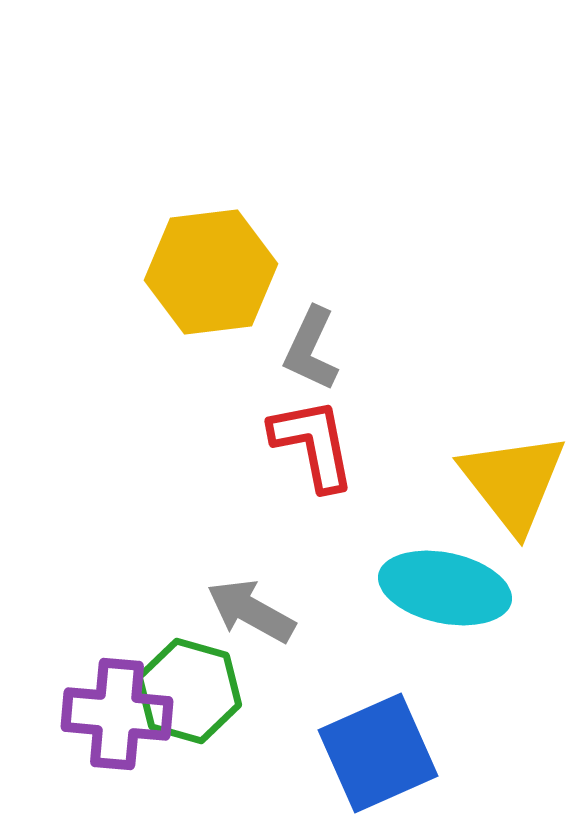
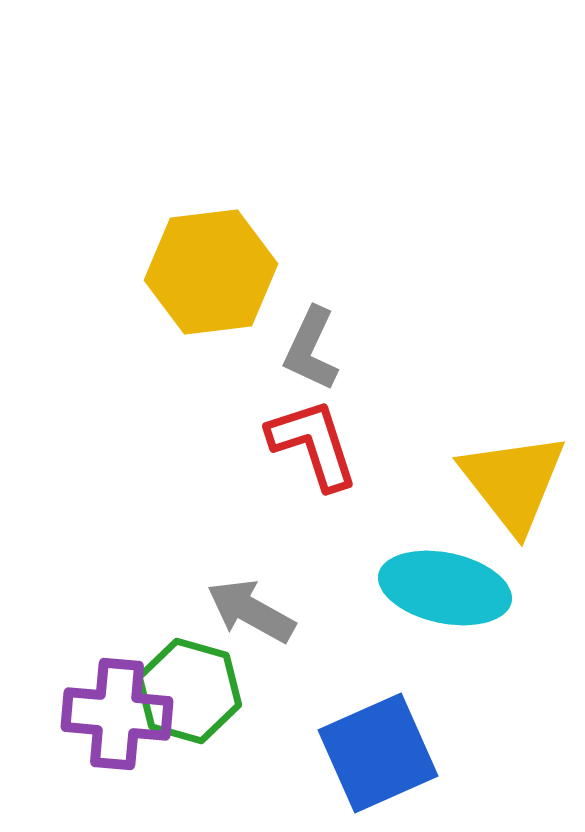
red L-shape: rotated 7 degrees counterclockwise
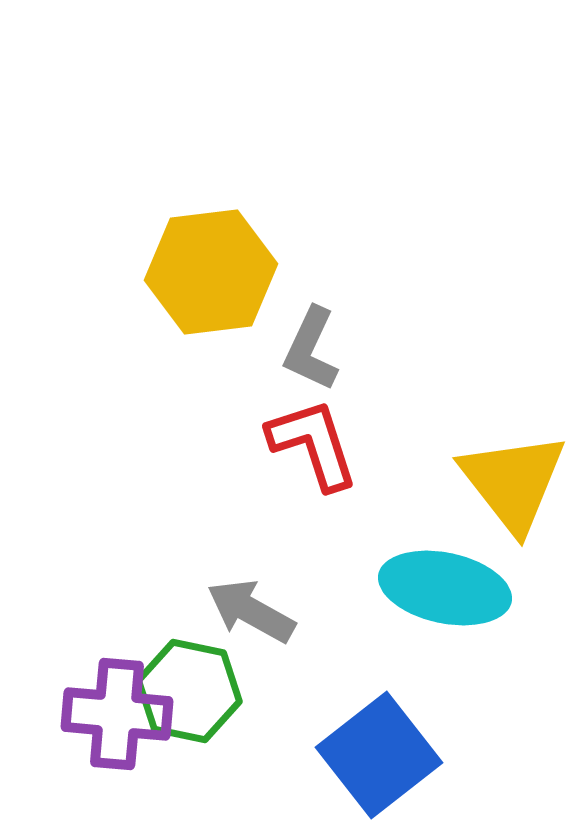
green hexagon: rotated 4 degrees counterclockwise
blue square: moved 1 px right, 2 px down; rotated 14 degrees counterclockwise
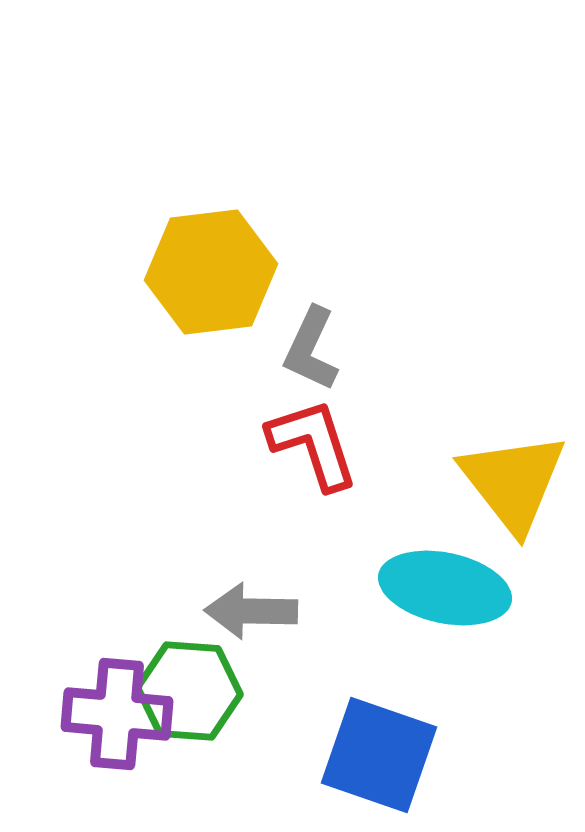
gray arrow: rotated 28 degrees counterclockwise
green hexagon: rotated 8 degrees counterclockwise
blue square: rotated 33 degrees counterclockwise
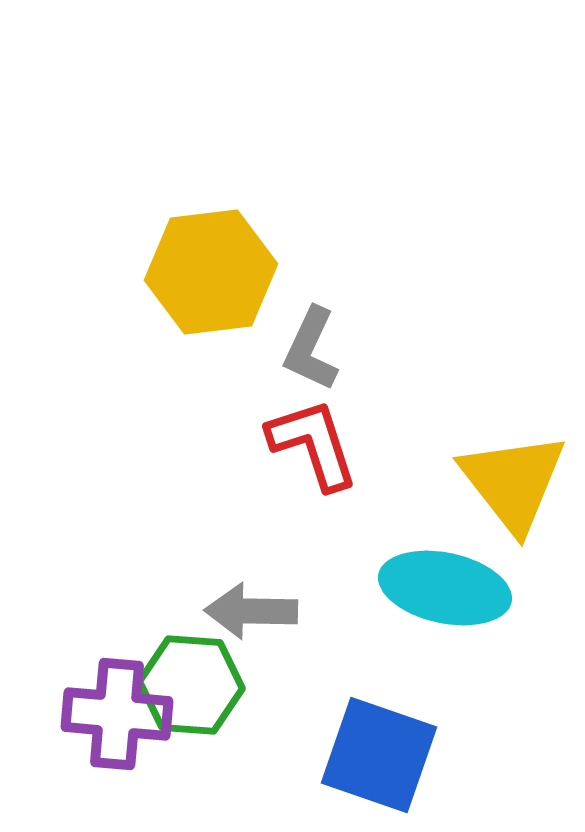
green hexagon: moved 2 px right, 6 px up
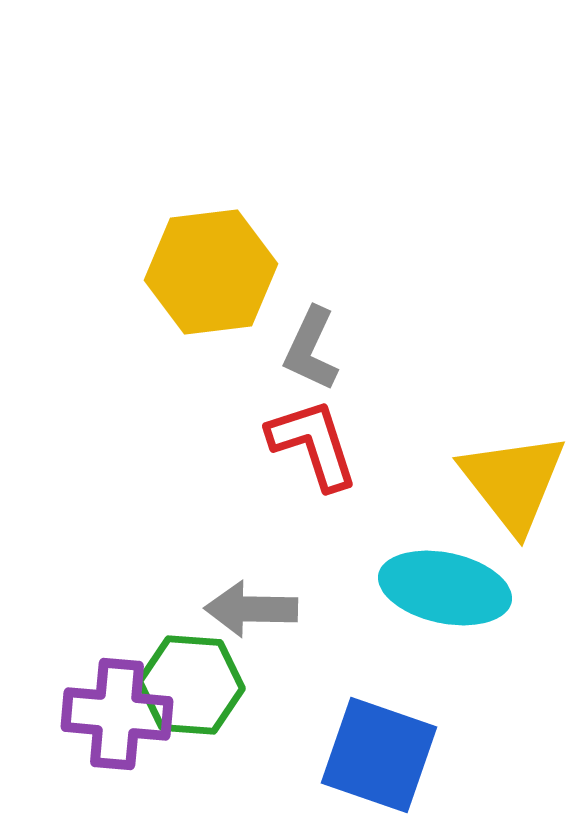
gray arrow: moved 2 px up
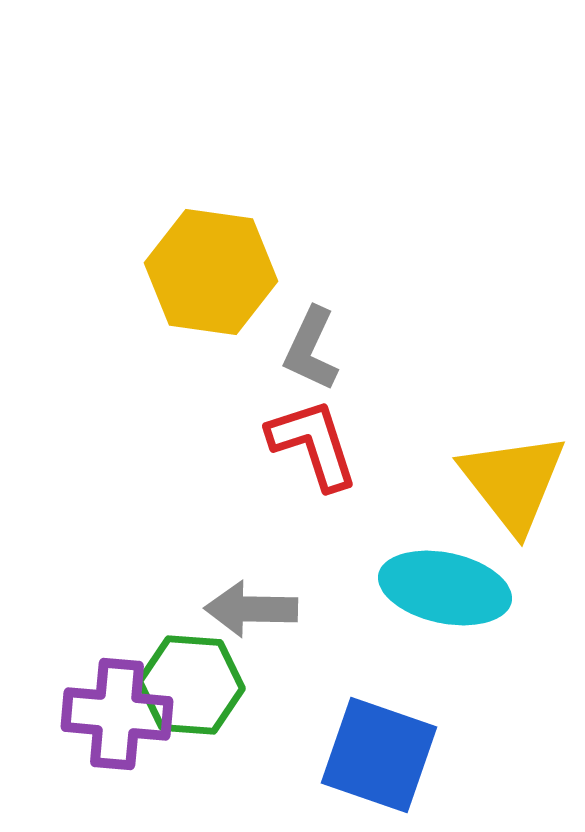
yellow hexagon: rotated 15 degrees clockwise
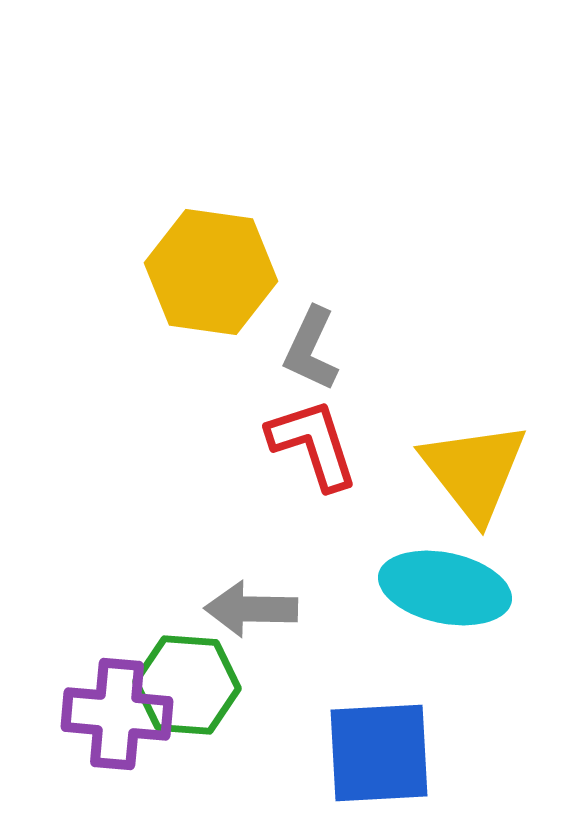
yellow triangle: moved 39 px left, 11 px up
green hexagon: moved 4 px left
blue square: moved 2 px up; rotated 22 degrees counterclockwise
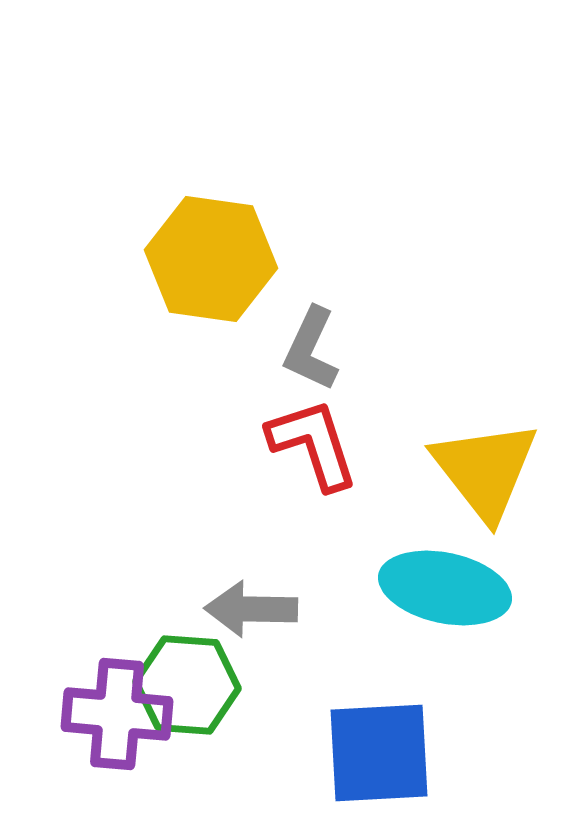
yellow hexagon: moved 13 px up
yellow triangle: moved 11 px right, 1 px up
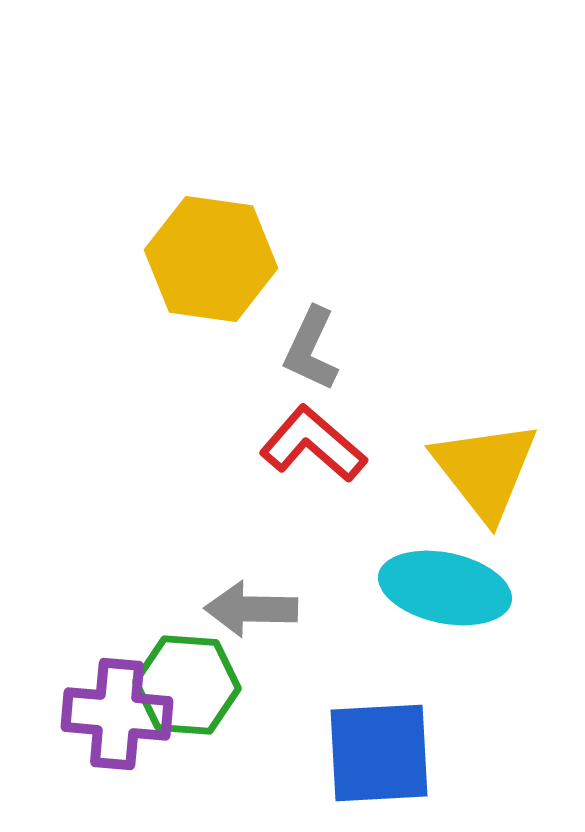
red L-shape: rotated 31 degrees counterclockwise
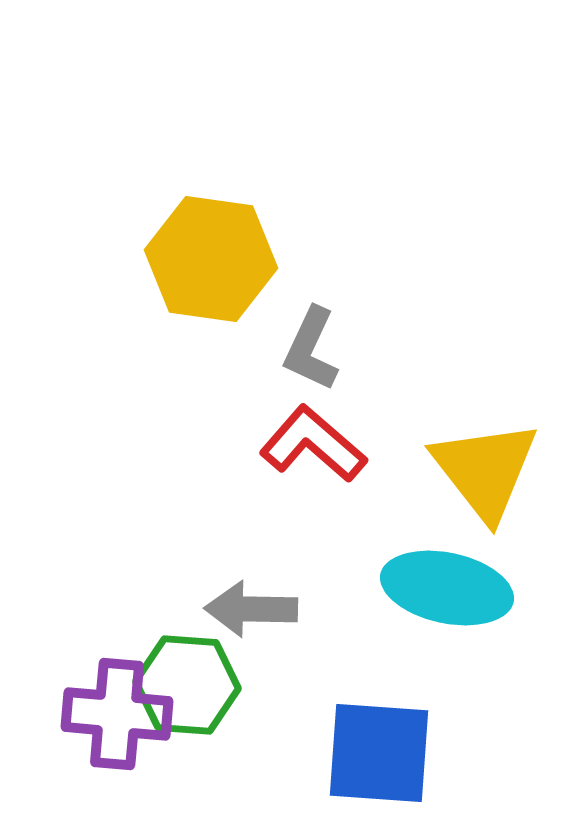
cyan ellipse: moved 2 px right
blue square: rotated 7 degrees clockwise
